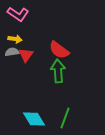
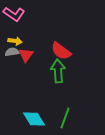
pink L-shape: moved 4 px left
yellow arrow: moved 2 px down
red semicircle: moved 2 px right, 1 px down
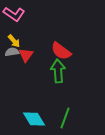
yellow arrow: moved 1 px left; rotated 40 degrees clockwise
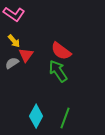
gray semicircle: moved 11 px down; rotated 24 degrees counterclockwise
green arrow: rotated 30 degrees counterclockwise
cyan diamond: moved 2 px right, 3 px up; rotated 60 degrees clockwise
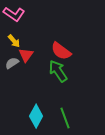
green line: rotated 40 degrees counterclockwise
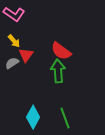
green arrow: rotated 30 degrees clockwise
cyan diamond: moved 3 px left, 1 px down
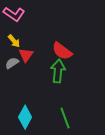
red semicircle: moved 1 px right
green arrow: rotated 10 degrees clockwise
cyan diamond: moved 8 px left
